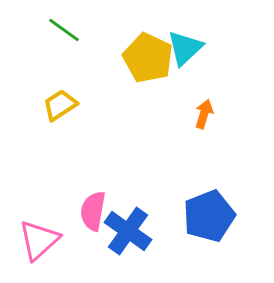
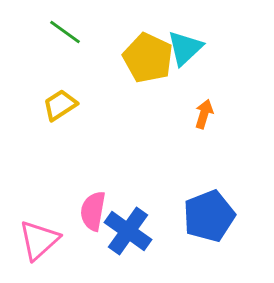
green line: moved 1 px right, 2 px down
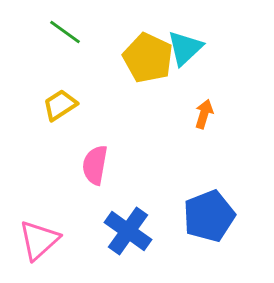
pink semicircle: moved 2 px right, 46 px up
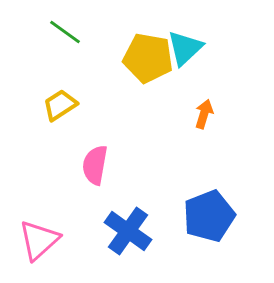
yellow pentagon: rotated 15 degrees counterclockwise
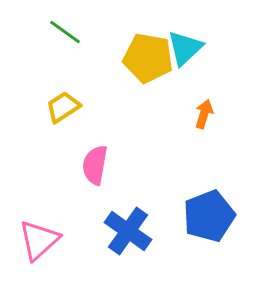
yellow trapezoid: moved 3 px right, 2 px down
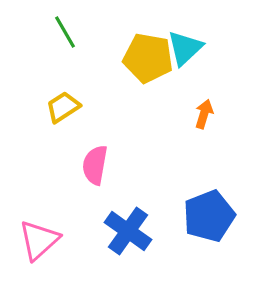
green line: rotated 24 degrees clockwise
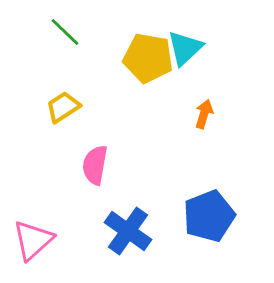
green line: rotated 16 degrees counterclockwise
pink triangle: moved 6 px left
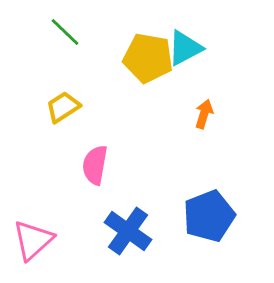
cyan triangle: rotated 15 degrees clockwise
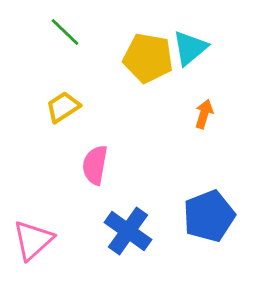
cyan triangle: moved 5 px right; rotated 12 degrees counterclockwise
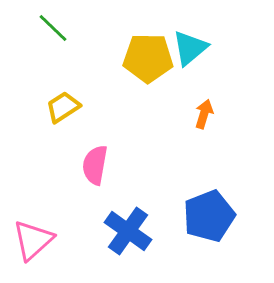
green line: moved 12 px left, 4 px up
yellow pentagon: rotated 9 degrees counterclockwise
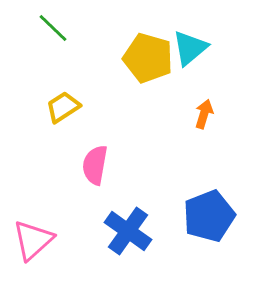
yellow pentagon: rotated 15 degrees clockwise
